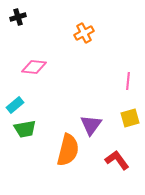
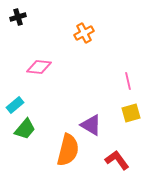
pink diamond: moved 5 px right
pink line: rotated 18 degrees counterclockwise
yellow square: moved 1 px right, 5 px up
purple triangle: rotated 35 degrees counterclockwise
green trapezoid: rotated 40 degrees counterclockwise
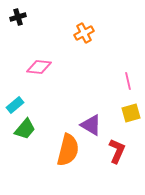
red L-shape: moved 9 px up; rotated 60 degrees clockwise
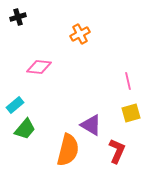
orange cross: moved 4 px left, 1 px down
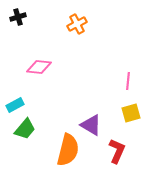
orange cross: moved 3 px left, 10 px up
pink line: rotated 18 degrees clockwise
cyan rectangle: rotated 12 degrees clockwise
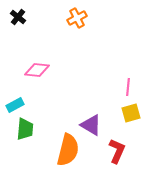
black cross: rotated 35 degrees counterclockwise
orange cross: moved 6 px up
pink diamond: moved 2 px left, 3 px down
pink line: moved 6 px down
green trapezoid: rotated 35 degrees counterclockwise
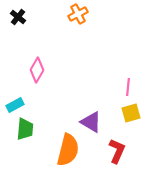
orange cross: moved 1 px right, 4 px up
pink diamond: rotated 65 degrees counterclockwise
purple triangle: moved 3 px up
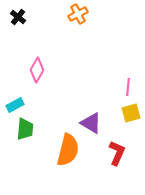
purple triangle: moved 1 px down
red L-shape: moved 2 px down
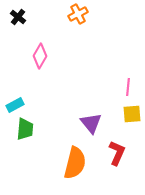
pink diamond: moved 3 px right, 14 px up
yellow square: moved 1 px right, 1 px down; rotated 12 degrees clockwise
purple triangle: rotated 20 degrees clockwise
orange semicircle: moved 7 px right, 13 px down
